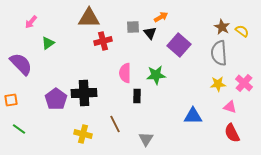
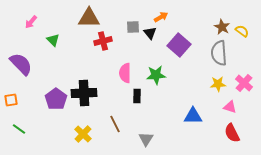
green triangle: moved 5 px right, 3 px up; rotated 40 degrees counterclockwise
yellow cross: rotated 30 degrees clockwise
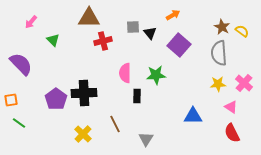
orange arrow: moved 12 px right, 2 px up
pink triangle: moved 1 px right; rotated 16 degrees clockwise
green line: moved 6 px up
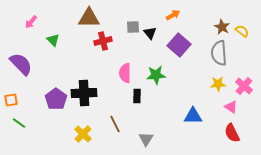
pink cross: moved 3 px down
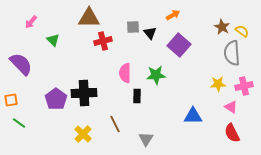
gray semicircle: moved 13 px right
pink cross: rotated 36 degrees clockwise
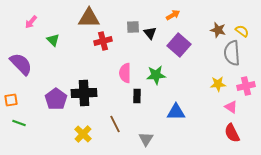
brown star: moved 4 px left, 3 px down; rotated 14 degrees counterclockwise
pink cross: moved 2 px right
blue triangle: moved 17 px left, 4 px up
green line: rotated 16 degrees counterclockwise
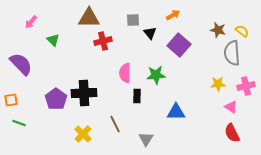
gray square: moved 7 px up
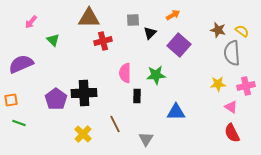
black triangle: rotated 24 degrees clockwise
purple semicircle: rotated 70 degrees counterclockwise
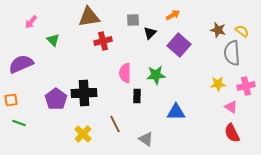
brown triangle: moved 1 px up; rotated 10 degrees counterclockwise
gray triangle: rotated 28 degrees counterclockwise
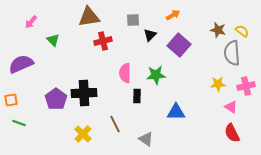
black triangle: moved 2 px down
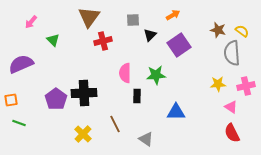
brown triangle: rotated 45 degrees counterclockwise
purple square: rotated 15 degrees clockwise
